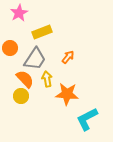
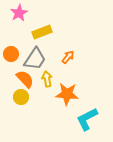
orange circle: moved 1 px right, 6 px down
yellow circle: moved 1 px down
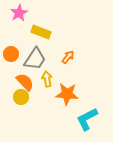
yellow rectangle: moved 1 px left; rotated 42 degrees clockwise
orange semicircle: moved 3 px down
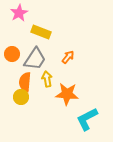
orange circle: moved 1 px right
orange semicircle: rotated 132 degrees counterclockwise
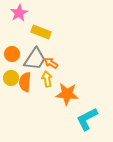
orange arrow: moved 17 px left, 6 px down; rotated 96 degrees counterclockwise
yellow circle: moved 10 px left, 19 px up
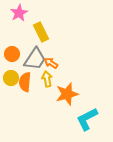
yellow rectangle: rotated 42 degrees clockwise
orange star: rotated 20 degrees counterclockwise
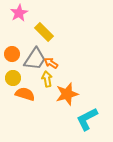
yellow rectangle: moved 3 px right; rotated 18 degrees counterclockwise
yellow circle: moved 2 px right
orange semicircle: moved 12 px down; rotated 102 degrees clockwise
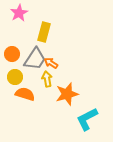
yellow rectangle: rotated 60 degrees clockwise
yellow circle: moved 2 px right, 1 px up
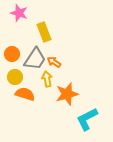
pink star: rotated 24 degrees counterclockwise
yellow rectangle: rotated 36 degrees counterclockwise
orange arrow: moved 3 px right, 1 px up
